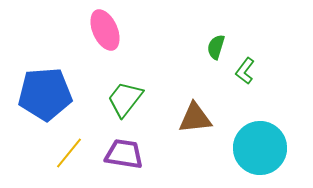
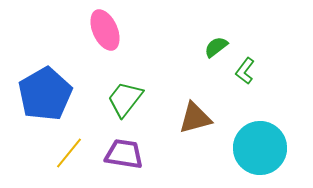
green semicircle: rotated 35 degrees clockwise
blue pentagon: rotated 26 degrees counterclockwise
brown triangle: rotated 9 degrees counterclockwise
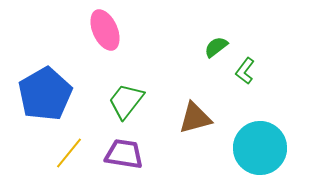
green trapezoid: moved 1 px right, 2 px down
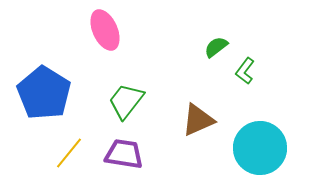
blue pentagon: moved 1 px left, 1 px up; rotated 10 degrees counterclockwise
brown triangle: moved 3 px right, 2 px down; rotated 9 degrees counterclockwise
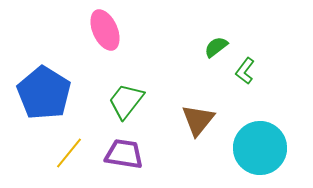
brown triangle: rotated 27 degrees counterclockwise
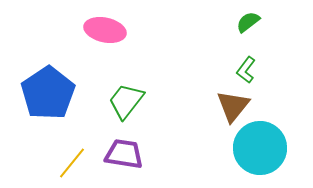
pink ellipse: rotated 54 degrees counterclockwise
green semicircle: moved 32 px right, 25 px up
green L-shape: moved 1 px right, 1 px up
blue pentagon: moved 4 px right; rotated 6 degrees clockwise
brown triangle: moved 35 px right, 14 px up
yellow line: moved 3 px right, 10 px down
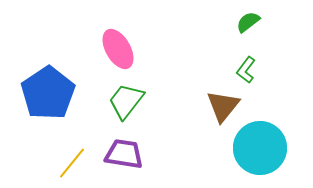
pink ellipse: moved 13 px right, 19 px down; rotated 48 degrees clockwise
brown triangle: moved 10 px left
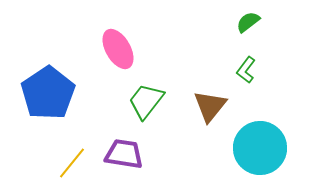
green trapezoid: moved 20 px right
brown triangle: moved 13 px left
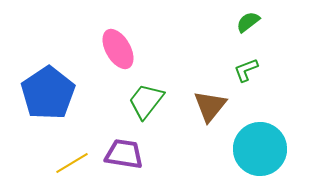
green L-shape: rotated 32 degrees clockwise
cyan circle: moved 1 px down
yellow line: rotated 20 degrees clockwise
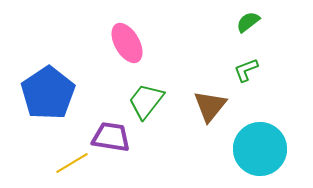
pink ellipse: moved 9 px right, 6 px up
purple trapezoid: moved 13 px left, 17 px up
